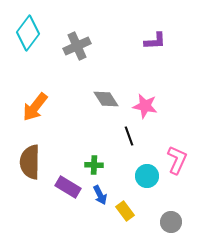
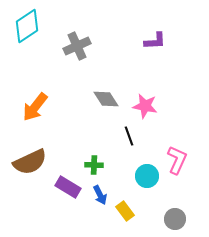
cyan diamond: moved 1 px left, 7 px up; rotated 20 degrees clockwise
brown semicircle: rotated 116 degrees counterclockwise
gray circle: moved 4 px right, 3 px up
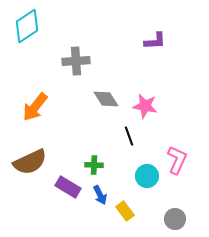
gray cross: moved 1 px left, 15 px down; rotated 20 degrees clockwise
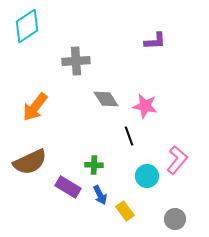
pink L-shape: rotated 16 degrees clockwise
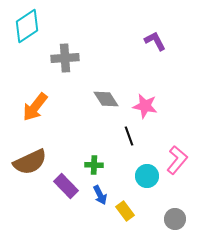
purple L-shape: rotated 115 degrees counterclockwise
gray cross: moved 11 px left, 3 px up
purple rectangle: moved 2 px left, 1 px up; rotated 15 degrees clockwise
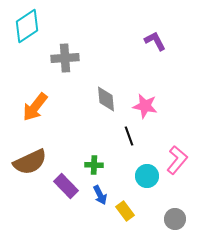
gray diamond: rotated 28 degrees clockwise
